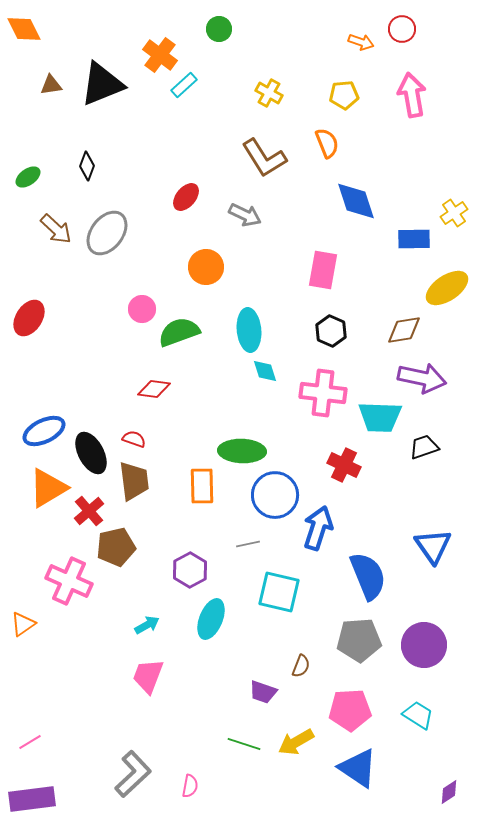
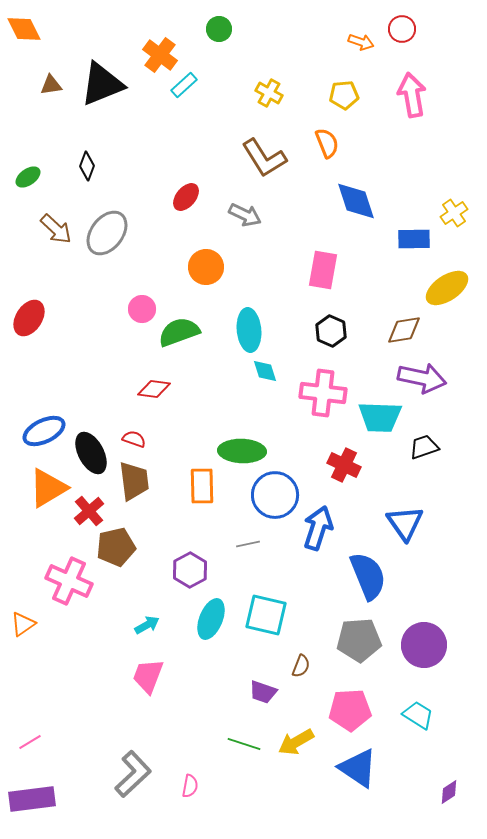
blue triangle at (433, 546): moved 28 px left, 23 px up
cyan square at (279, 592): moved 13 px left, 23 px down
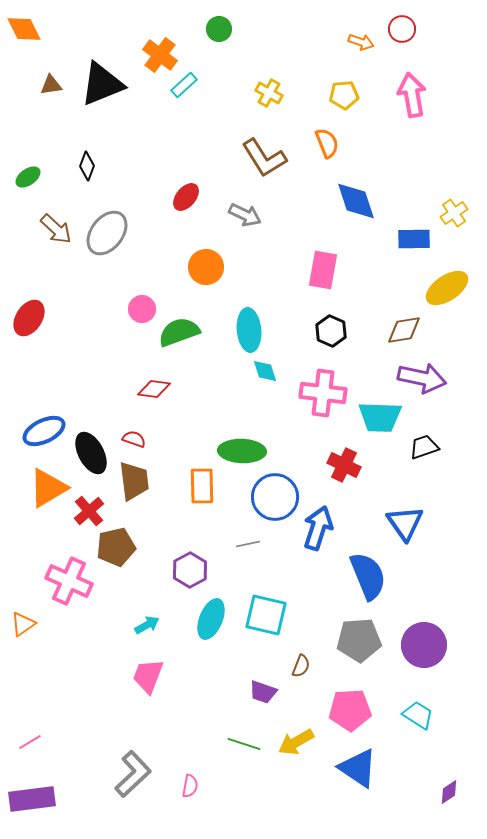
blue circle at (275, 495): moved 2 px down
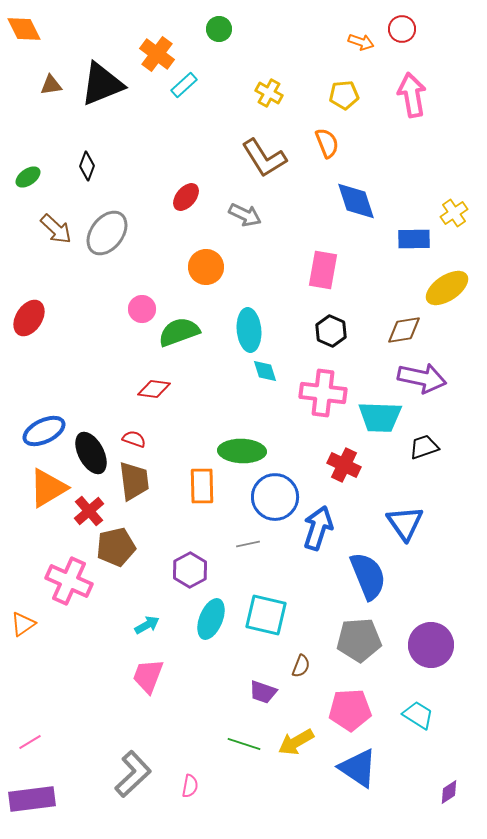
orange cross at (160, 55): moved 3 px left, 1 px up
purple circle at (424, 645): moved 7 px right
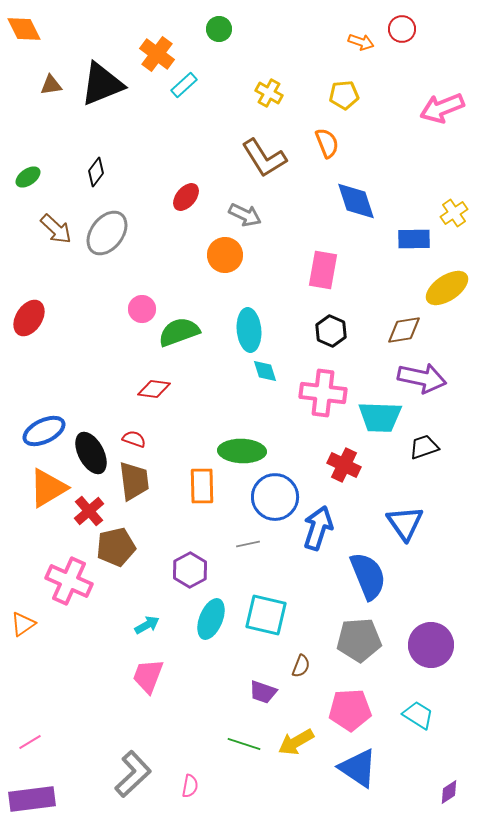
pink arrow at (412, 95): moved 30 px right, 13 px down; rotated 102 degrees counterclockwise
black diamond at (87, 166): moved 9 px right, 6 px down; rotated 16 degrees clockwise
orange circle at (206, 267): moved 19 px right, 12 px up
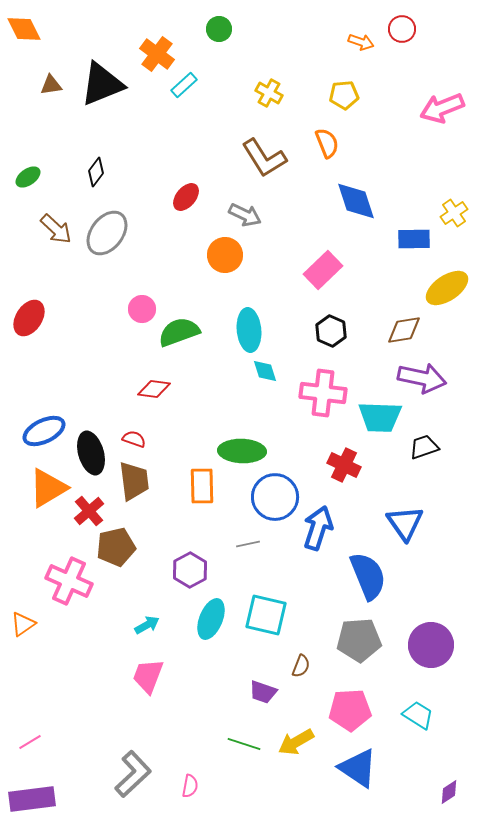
pink rectangle at (323, 270): rotated 36 degrees clockwise
black ellipse at (91, 453): rotated 12 degrees clockwise
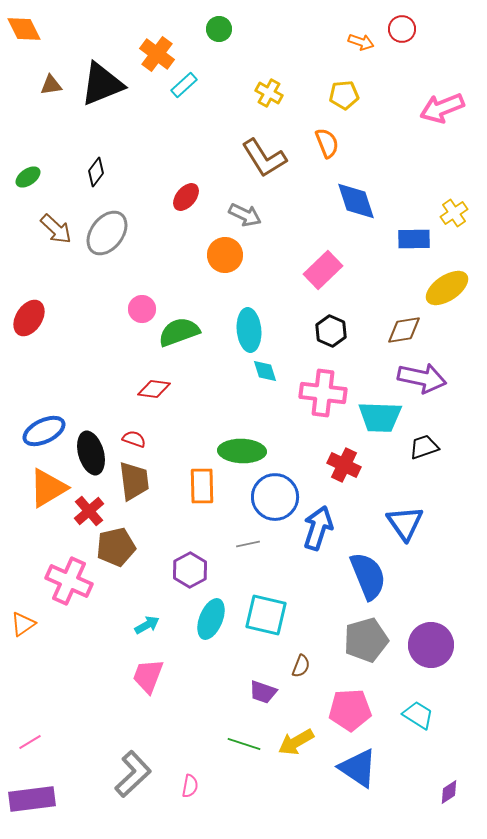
gray pentagon at (359, 640): moved 7 px right; rotated 12 degrees counterclockwise
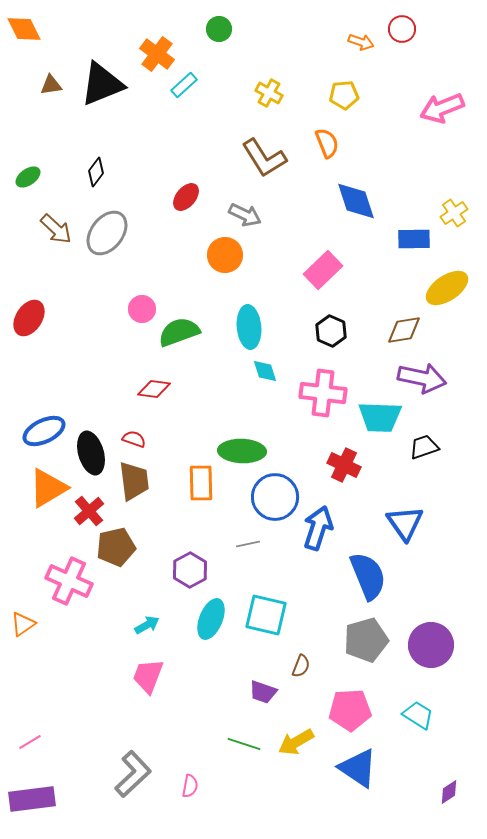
cyan ellipse at (249, 330): moved 3 px up
orange rectangle at (202, 486): moved 1 px left, 3 px up
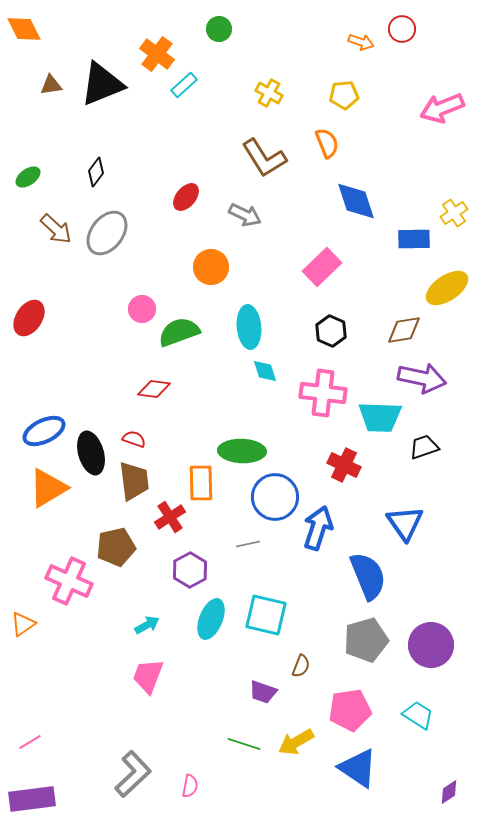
orange circle at (225, 255): moved 14 px left, 12 px down
pink rectangle at (323, 270): moved 1 px left, 3 px up
red cross at (89, 511): moved 81 px right, 6 px down; rotated 8 degrees clockwise
pink pentagon at (350, 710): rotated 6 degrees counterclockwise
